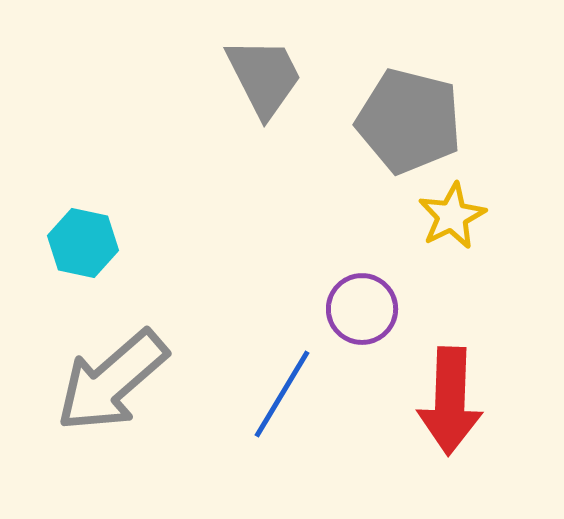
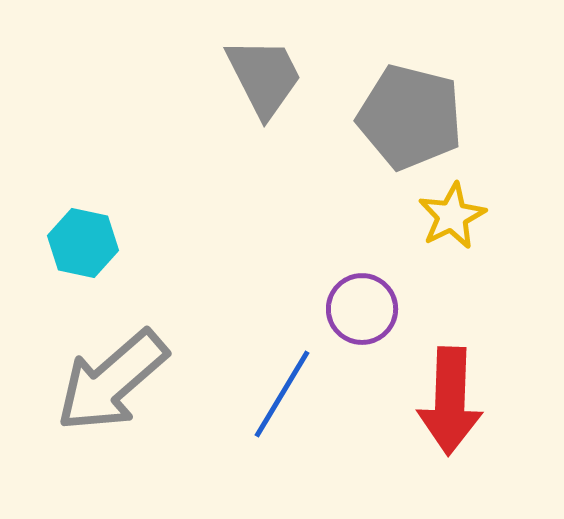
gray pentagon: moved 1 px right, 4 px up
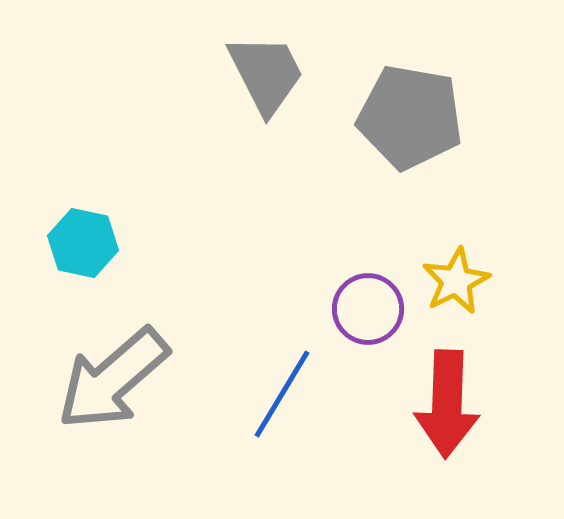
gray trapezoid: moved 2 px right, 3 px up
gray pentagon: rotated 4 degrees counterclockwise
yellow star: moved 4 px right, 65 px down
purple circle: moved 6 px right
gray arrow: moved 1 px right, 2 px up
red arrow: moved 3 px left, 3 px down
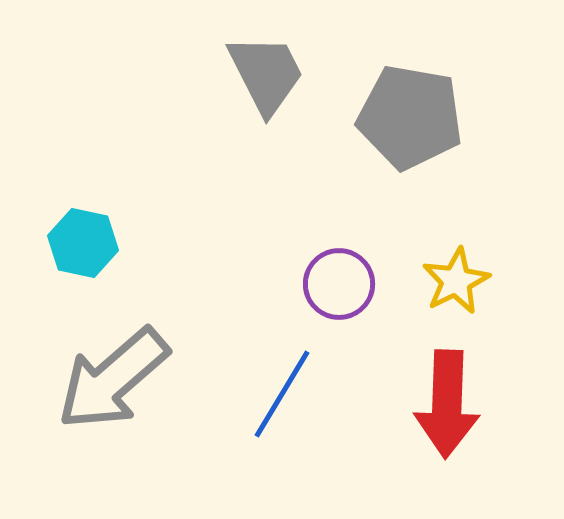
purple circle: moved 29 px left, 25 px up
